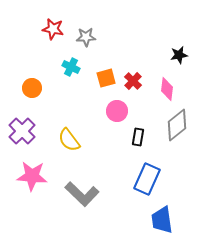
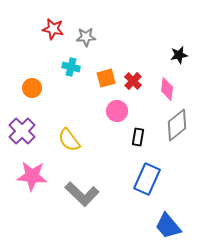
cyan cross: rotated 12 degrees counterclockwise
blue trapezoid: moved 6 px right, 6 px down; rotated 32 degrees counterclockwise
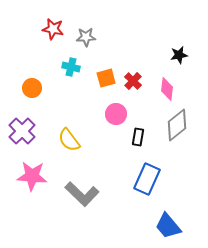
pink circle: moved 1 px left, 3 px down
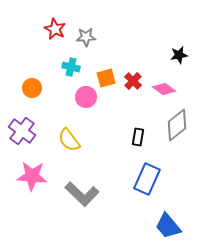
red star: moved 2 px right; rotated 15 degrees clockwise
pink diamond: moved 3 px left; rotated 60 degrees counterclockwise
pink circle: moved 30 px left, 17 px up
purple cross: rotated 8 degrees counterclockwise
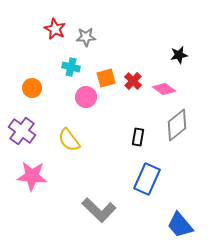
gray L-shape: moved 17 px right, 16 px down
blue trapezoid: moved 12 px right, 1 px up
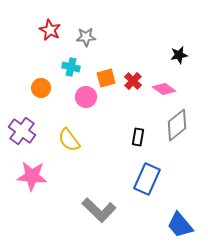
red star: moved 5 px left, 1 px down
orange circle: moved 9 px right
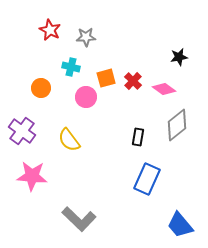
black star: moved 2 px down
gray L-shape: moved 20 px left, 9 px down
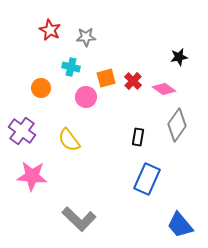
gray diamond: rotated 16 degrees counterclockwise
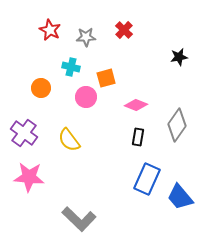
red cross: moved 9 px left, 51 px up
pink diamond: moved 28 px left, 16 px down; rotated 15 degrees counterclockwise
purple cross: moved 2 px right, 2 px down
pink star: moved 3 px left, 1 px down
blue trapezoid: moved 28 px up
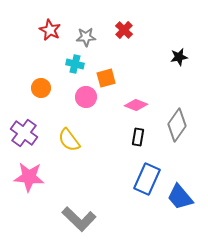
cyan cross: moved 4 px right, 3 px up
